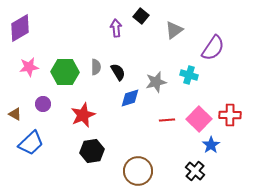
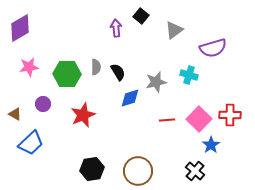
purple semicircle: rotated 40 degrees clockwise
green hexagon: moved 2 px right, 2 px down
black hexagon: moved 18 px down
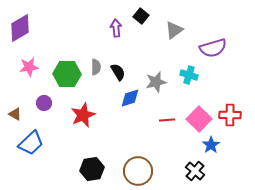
purple circle: moved 1 px right, 1 px up
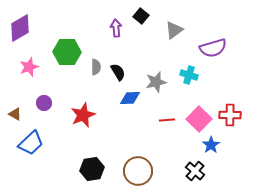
pink star: rotated 12 degrees counterclockwise
green hexagon: moved 22 px up
blue diamond: rotated 15 degrees clockwise
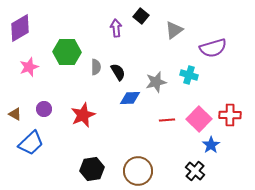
purple circle: moved 6 px down
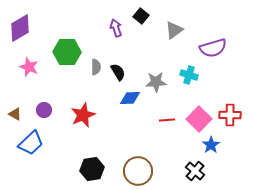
purple arrow: rotated 12 degrees counterclockwise
pink star: rotated 30 degrees counterclockwise
gray star: rotated 10 degrees clockwise
purple circle: moved 1 px down
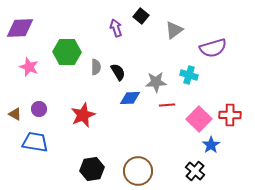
purple diamond: rotated 28 degrees clockwise
purple circle: moved 5 px left, 1 px up
red line: moved 15 px up
blue trapezoid: moved 4 px right, 1 px up; rotated 128 degrees counterclockwise
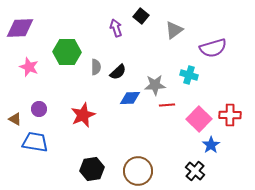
black semicircle: rotated 78 degrees clockwise
gray star: moved 1 px left, 3 px down
brown triangle: moved 5 px down
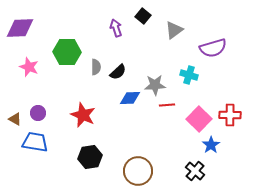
black square: moved 2 px right
purple circle: moved 1 px left, 4 px down
red star: rotated 25 degrees counterclockwise
black hexagon: moved 2 px left, 12 px up
